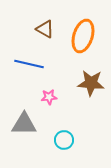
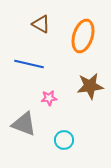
brown triangle: moved 4 px left, 5 px up
brown star: moved 1 px left, 3 px down; rotated 12 degrees counterclockwise
pink star: moved 1 px down
gray triangle: rotated 20 degrees clockwise
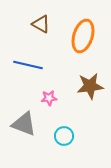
blue line: moved 1 px left, 1 px down
cyan circle: moved 4 px up
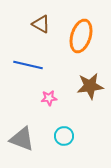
orange ellipse: moved 2 px left
gray triangle: moved 2 px left, 15 px down
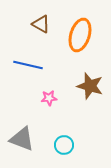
orange ellipse: moved 1 px left, 1 px up
brown star: rotated 24 degrees clockwise
cyan circle: moved 9 px down
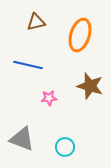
brown triangle: moved 5 px left, 2 px up; rotated 42 degrees counterclockwise
cyan circle: moved 1 px right, 2 px down
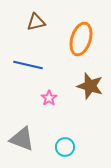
orange ellipse: moved 1 px right, 4 px down
pink star: rotated 28 degrees counterclockwise
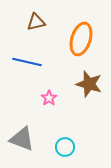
blue line: moved 1 px left, 3 px up
brown star: moved 1 px left, 2 px up
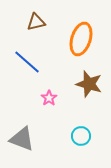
blue line: rotated 28 degrees clockwise
cyan circle: moved 16 px right, 11 px up
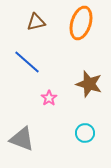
orange ellipse: moved 16 px up
cyan circle: moved 4 px right, 3 px up
